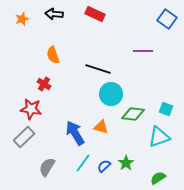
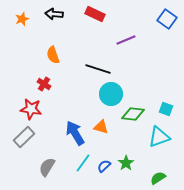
purple line: moved 17 px left, 11 px up; rotated 24 degrees counterclockwise
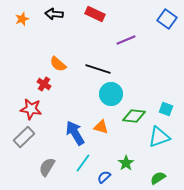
orange semicircle: moved 5 px right, 9 px down; rotated 30 degrees counterclockwise
green diamond: moved 1 px right, 2 px down
blue semicircle: moved 11 px down
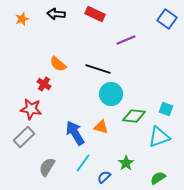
black arrow: moved 2 px right
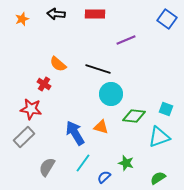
red rectangle: rotated 24 degrees counterclockwise
green star: rotated 21 degrees counterclockwise
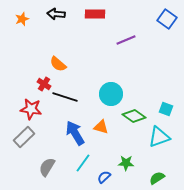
black line: moved 33 px left, 28 px down
green diamond: rotated 30 degrees clockwise
green star: rotated 14 degrees counterclockwise
green semicircle: moved 1 px left
